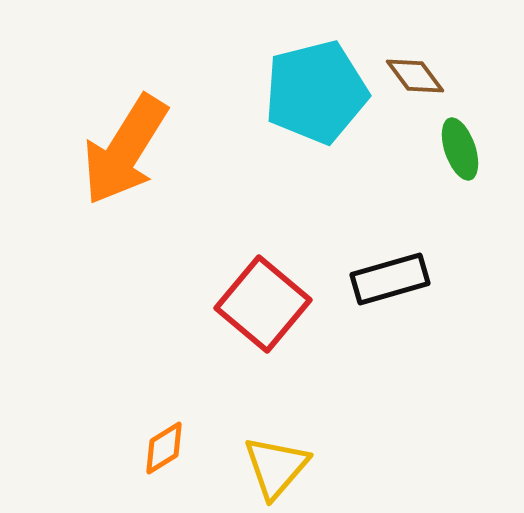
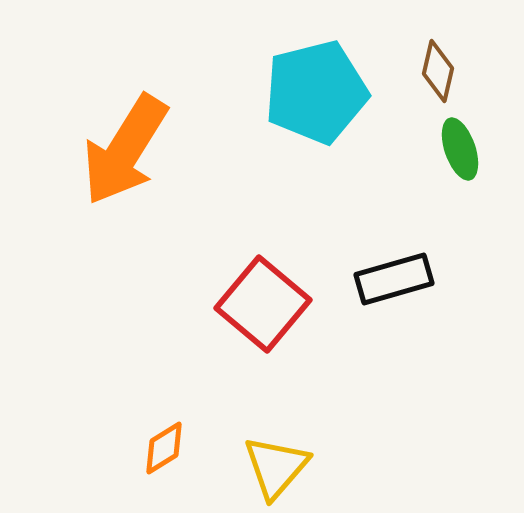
brown diamond: moved 23 px right, 5 px up; rotated 50 degrees clockwise
black rectangle: moved 4 px right
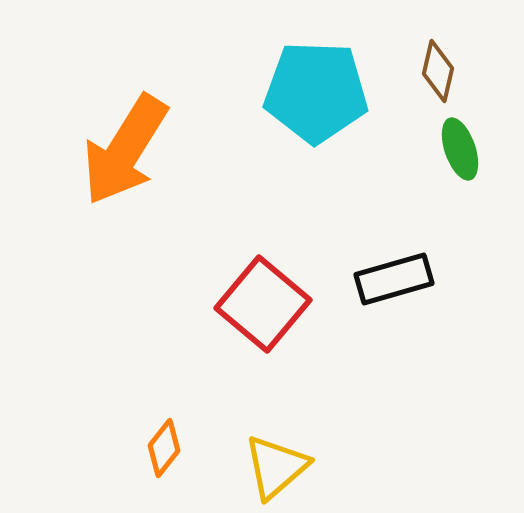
cyan pentagon: rotated 16 degrees clockwise
orange diamond: rotated 20 degrees counterclockwise
yellow triangle: rotated 8 degrees clockwise
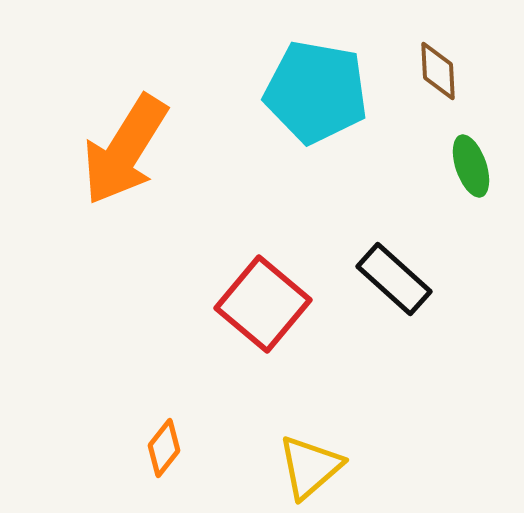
brown diamond: rotated 16 degrees counterclockwise
cyan pentagon: rotated 8 degrees clockwise
green ellipse: moved 11 px right, 17 px down
black rectangle: rotated 58 degrees clockwise
yellow triangle: moved 34 px right
